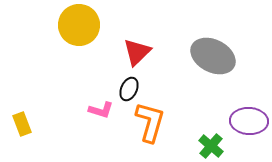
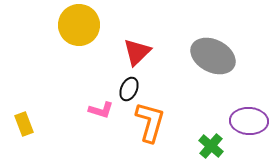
yellow rectangle: moved 2 px right
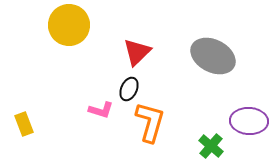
yellow circle: moved 10 px left
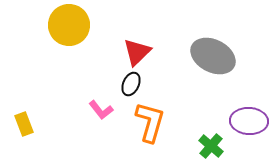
black ellipse: moved 2 px right, 5 px up
pink L-shape: rotated 35 degrees clockwise
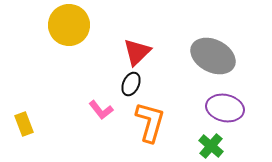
purple ellipse: moved 24 px left, 13 px up; rotated 9 degrees clockwise
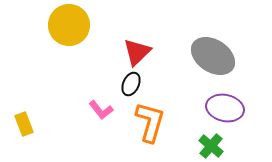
gray ellipse: rotated 6 degrees clockwise
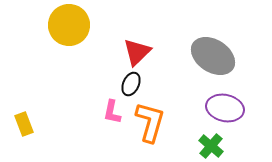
pink L-shape: moved 11 px right, 2 px down; rotated 50 degrees clockwise
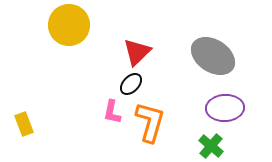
black ellipse: rotated 20 degrees clockwise
purple ellipse: rotated 15 degrees counterclockwise
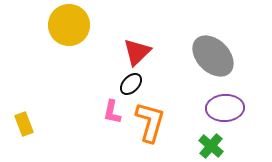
gray ellipse: rotated 12 degrees clockwise
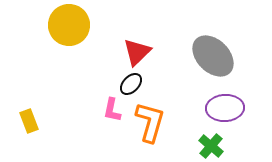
pink L-shape: moved 2 px up
yellow rectangle: moved 5 px right, 3 px up
